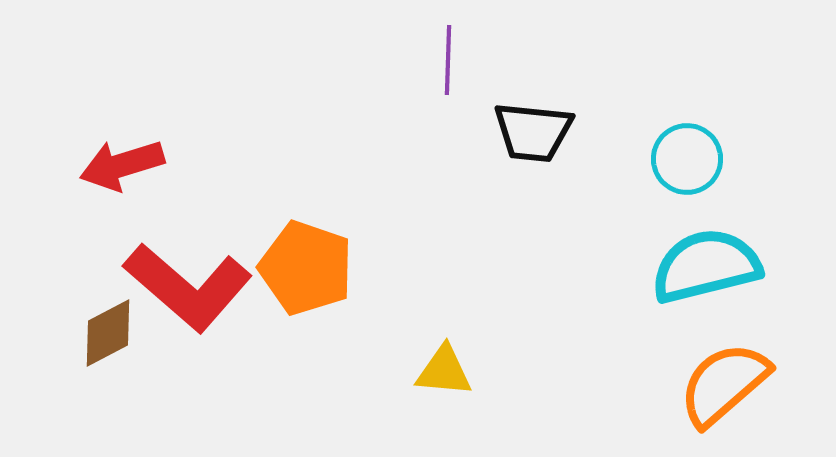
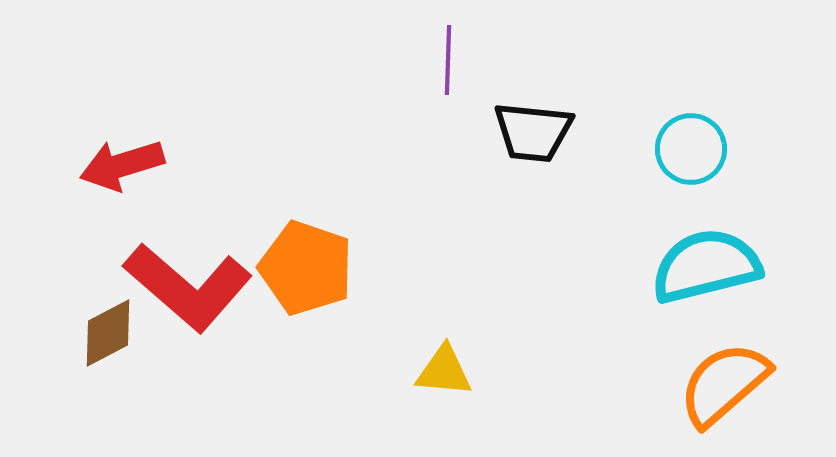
cyan circle: moved 4 px right, 10 px up
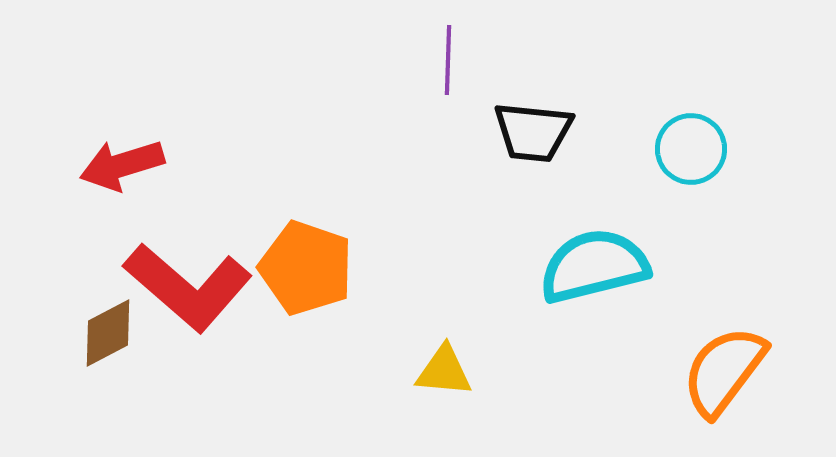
cyan semicircle: moved 112 px left
orange semicircle: moved 13 px up; rotated 12 degrees counterclockwise
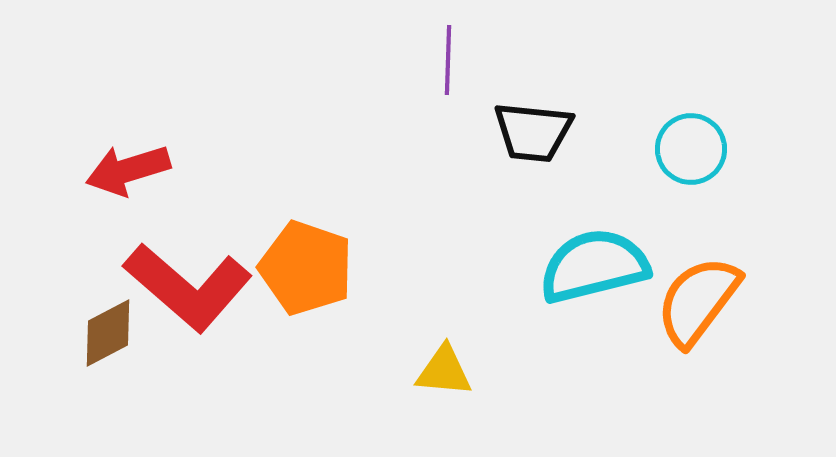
red arrow: moved 6 px right, 5 px down
orange semicircle: moved 26 px left, 70 px up
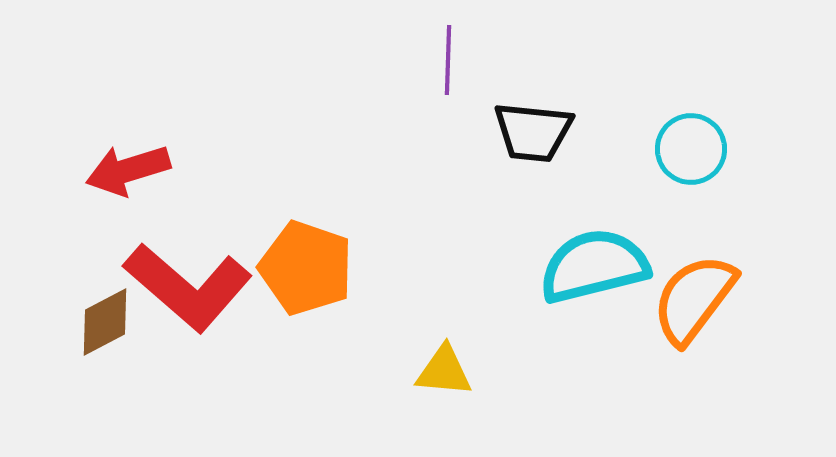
orange semicircle: moved 4 px left, 2 px up
brown diamond: moved 3 px left, 11 px up
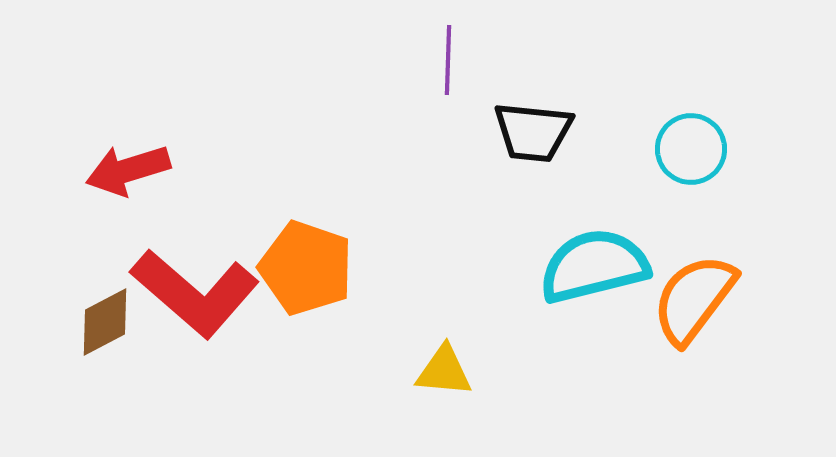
red L-shape: moved 7 px right, 6 px down
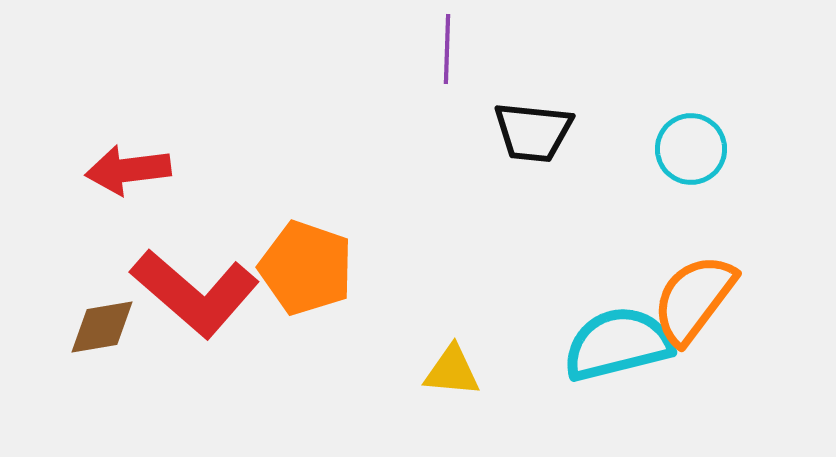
purple line: moved 1 px left, 11 px up
red arrow: rotated 10 degrees clockwise
cyan semicircle: moved 24 px right, 78 px down
brown diamond: moved 3 px left, 5 px down; rotated 18 degrees clockwise
yellow triangle: moved 8 px right
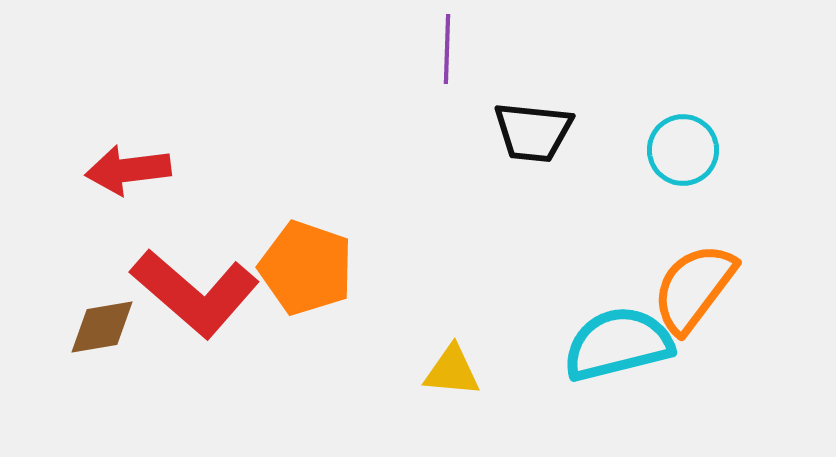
cyan circle: moved 8 px left, 1 px down
orange semicircle: moved 11 px up
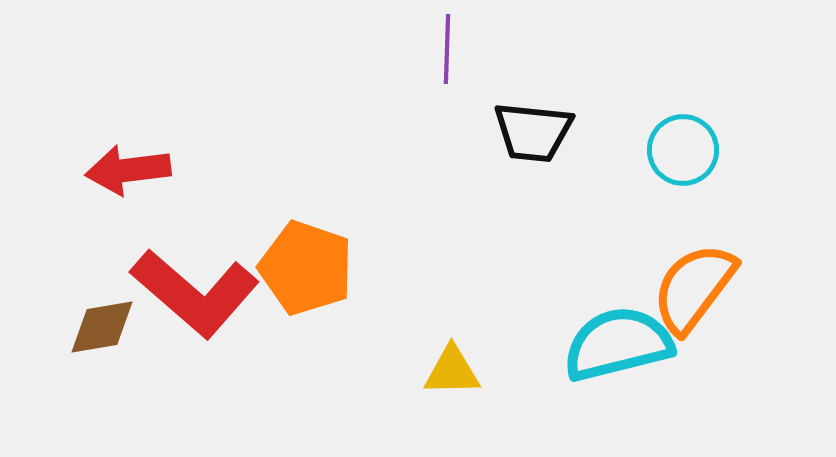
yellow triangle: rotated 6 degrees counterclockwise
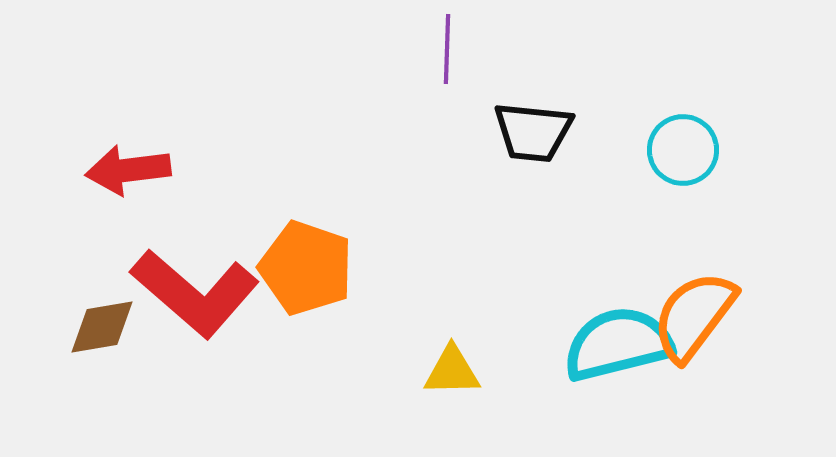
orange semicircle: moved 28 px down
